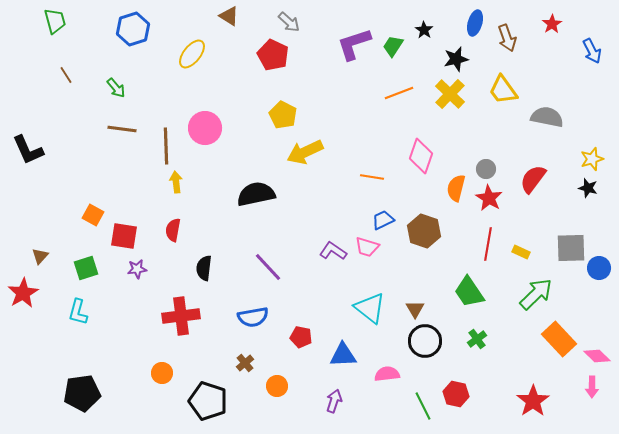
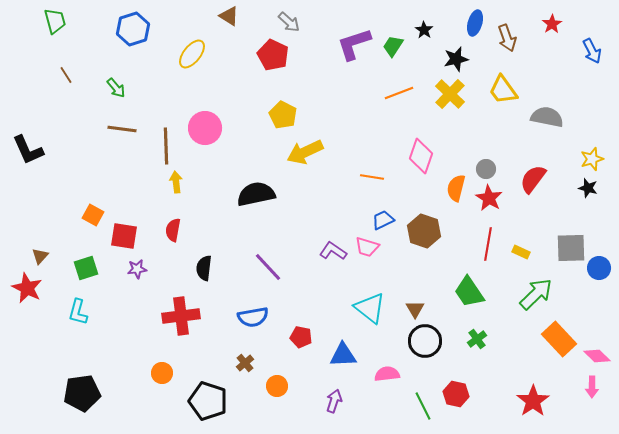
red star at (23, 293): moved 4 px right, 5 px up; rotated 16 degrees counterclockwise
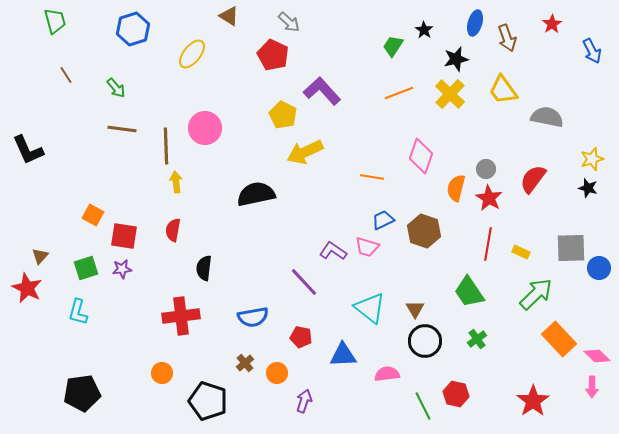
purple L-shape at (354, 44): moved 32 px left, 47 px down; rotated 66 degrees clockwise
purple line at (268, 267): moved 36 px right, 15 px down
purple star at (137, 269): moved 15 px left
orange circle at (277, 386): moved 13 px up
purple arrow at (334, 401): moved 30 px left
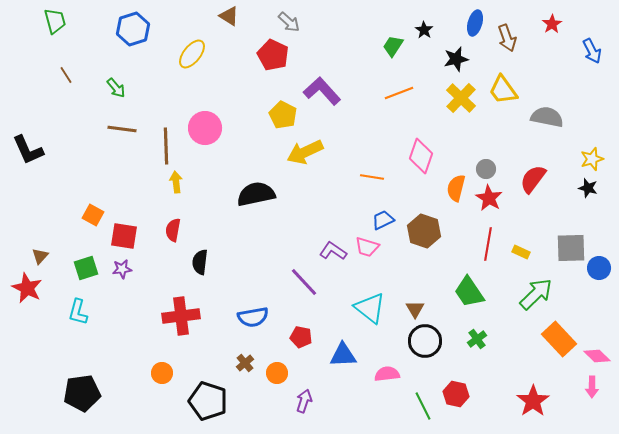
yellow cross at (450, 94): moved 11 px right, 4 px down
black semicircle at (204, 268): moved 4 px left, 6 px up
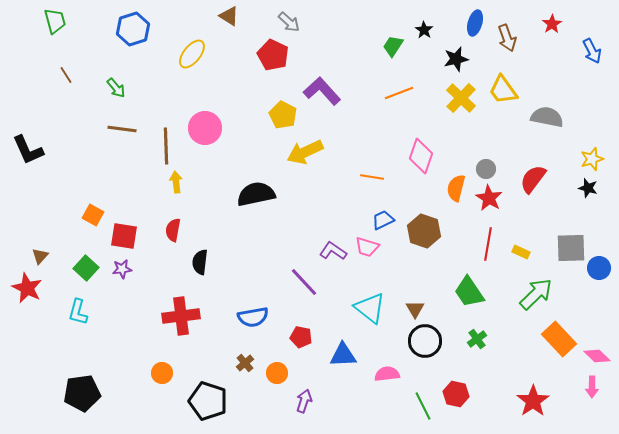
green square at (86, 268): rotated 30 degrees counterclockwise
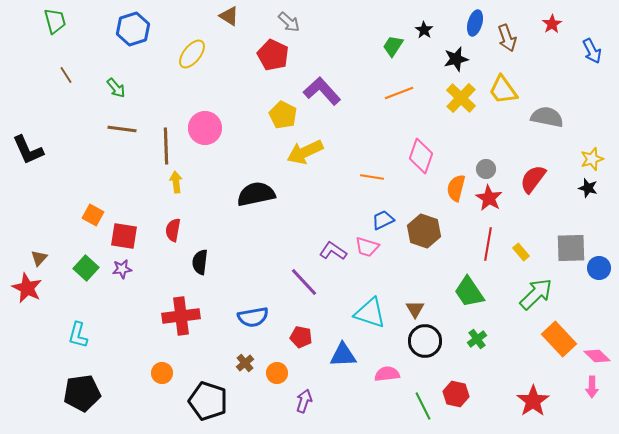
yellow rectangle at (521, 252): rotated 24 degrees clockwise
brown triangle at (40, 256): moved 1 px left, 2 px down
cyan triangle at (370, 308): moved 5 px down; rotated 20 degrees counterclockwise
cyan L-shape at (78, 312): moved 23 px down
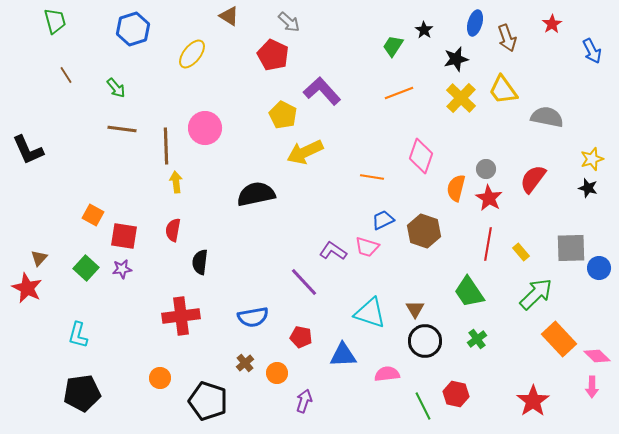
orange circle at (162, 373): moved 2 px left, 5 px down
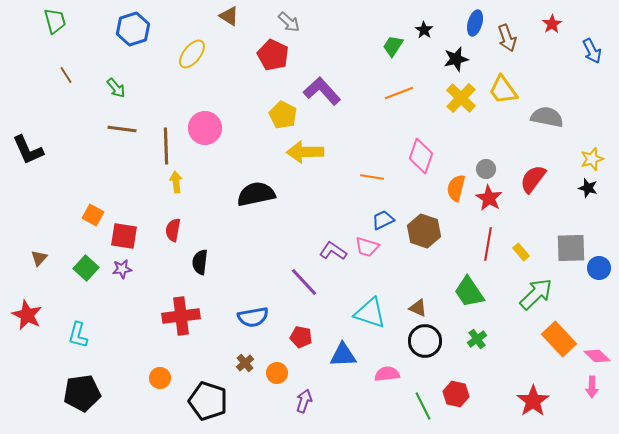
yellow arrow at (305, 152): rotated 24 degrees clockwise
red star at (27, 288): moved 27 px down
brown triangle at (415, 309): moved 3 px right, 1 px up; rotated 36 degrees counterclockwise
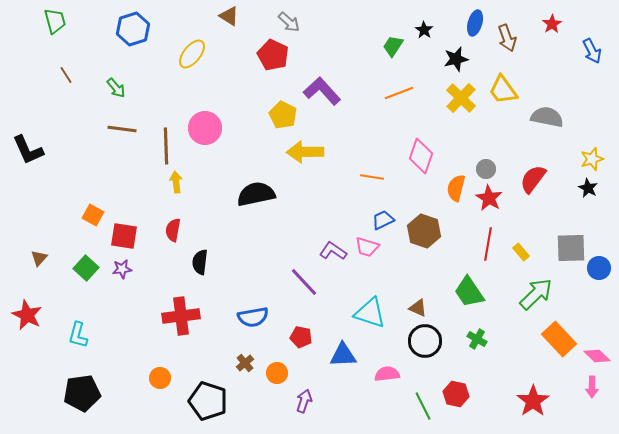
black star at (588, 188): rotated 12 degrees clockwise
green cross at (477, 339): rotated 24 degrees counterclockwise
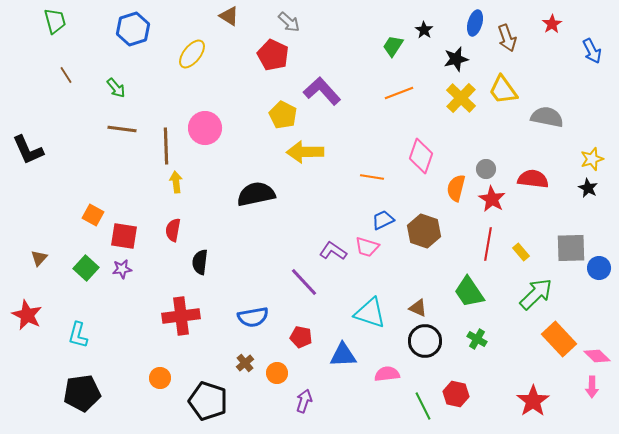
red semicircle at (533, 179): rotated 60 degrees clockwise
red star at (489, 198): moved 3 px right, 1 px down
